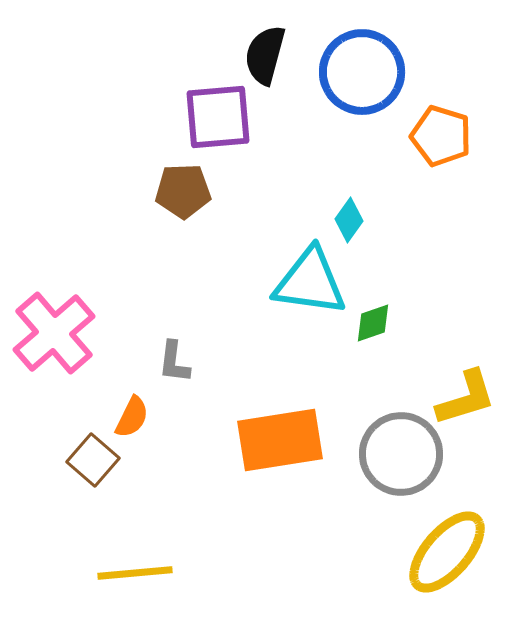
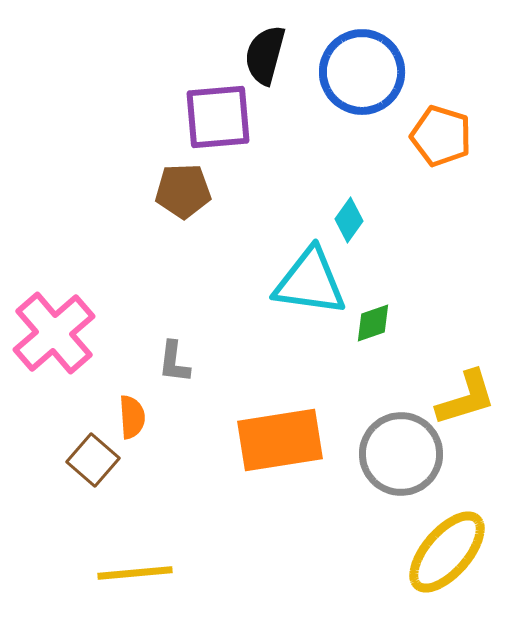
orange semicircle: rotated 30 degrees counterclockwise
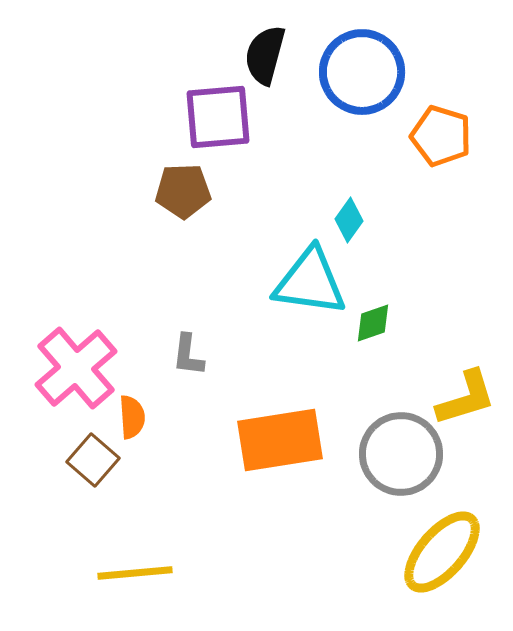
pink cross: moved 22 px right, 35 px down
gray L-shape: moved 14 px right, 7 px up
yellow ellipse: moved 5 px left
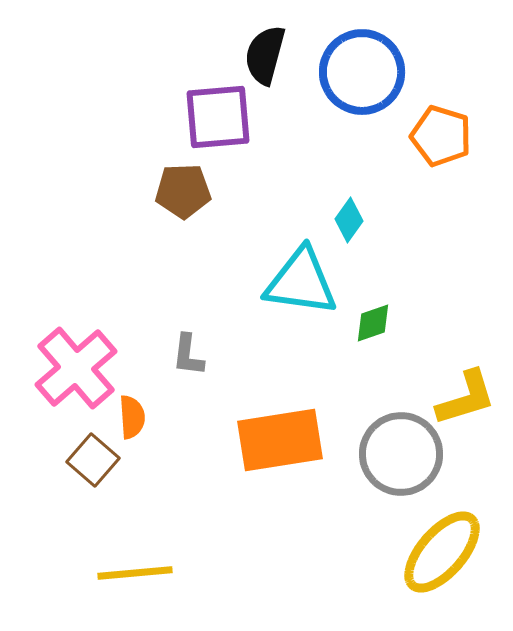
cyan triangle: moved 9 px left
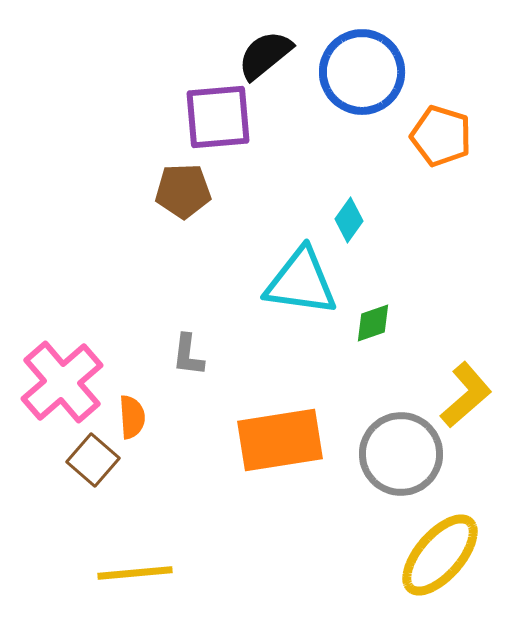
black semicircle: rotated 36 degrees clockwise
pink cross: moved 14 px left, 14 px down
yellow L-shape: moved 3 px up; rotated 24 degrees counterclockwise
yellow ellipse: moved 2 px left, 3 px down
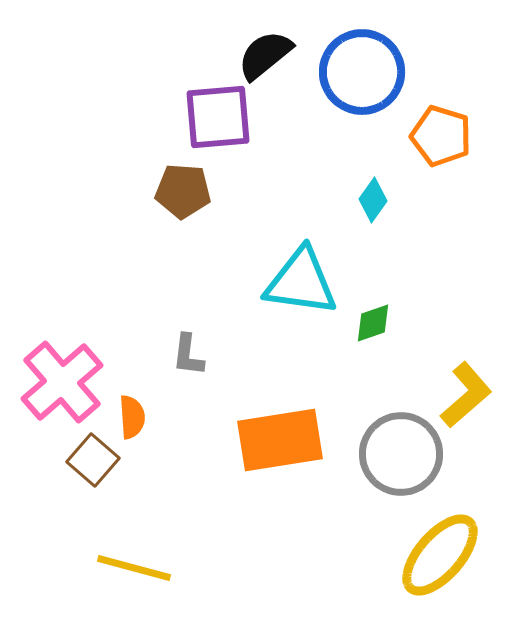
brown pentagon: rotated 6 degrees clockwise
cyan diamond: moved 24 px right, 20 px up
yellow line: moved 1 px left, 5 px up; rotated 20 degrees clockwise
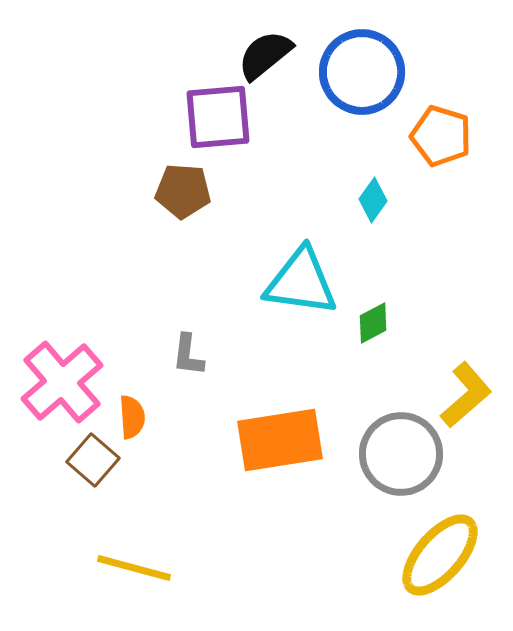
green diamond: rotated 9 degrees counterclockwise
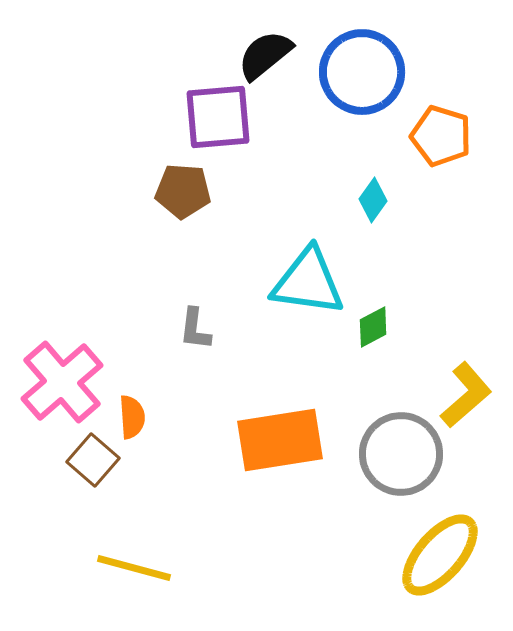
cyan triangle: moved 7 px right
green diamond: moved 4 px down
gray L-shape: moved 7 px right, 26 px up
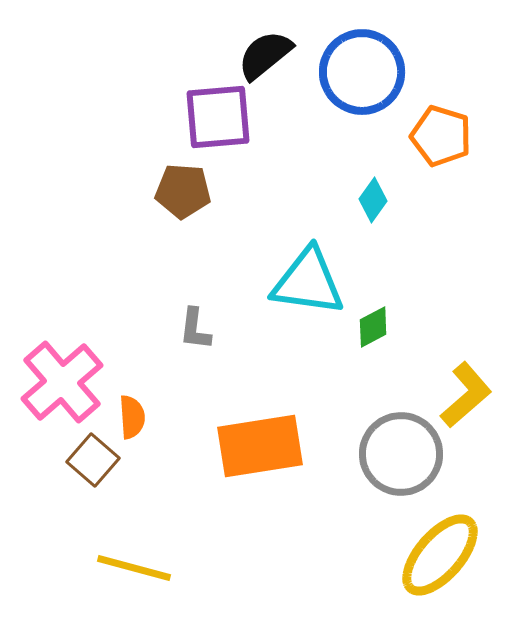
orange rectangle: moved 20 px left, 6 px down
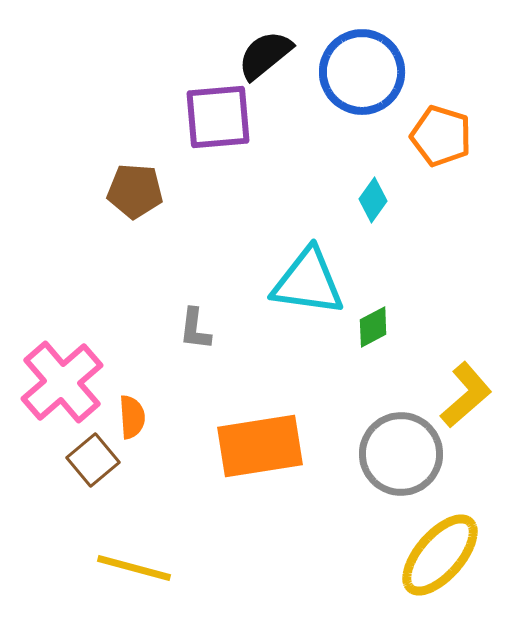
brown pentagon: moved 48 px left
brown square: rotated 9 degrees clockwise
